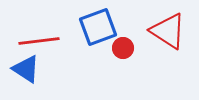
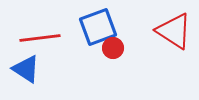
red triangle: moved 6 px right
red line: moved 1 px right, 3 px up
red circle: moved 10 px left
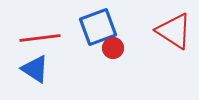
blue triangle: moved 9 px right
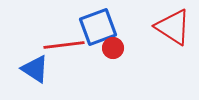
red triangle: moved 1 px left, 4 px up
red line: moved 24 px right, 7 px down
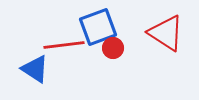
red triangle: moved 7 px left, 6 px down
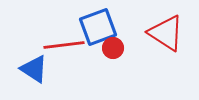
blue triangle: moved 1 px left
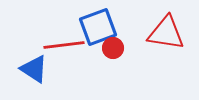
red triangle: rotated 24 degrees counterclockwise
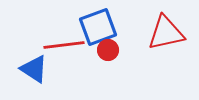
red triangle: rotated 21 degrees counterclockwise
red circle: moved 5 px left, 2 px down
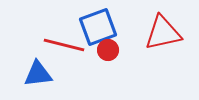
red triangle: moved 3 px left
red line: rotated 21 degrees clockwise
blue triangle: moved 4 px right, 5 px down; rotated 40 degrees counterclockwise
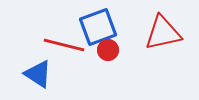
blue triangle: rotated 40 degrees clockwise
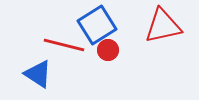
blue square: moved 1 px left, 2 px up; rotated 12 degrees counterclockwise
red triangle: moved 7 px up
